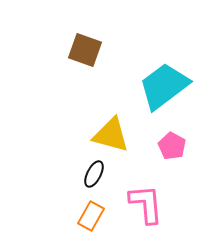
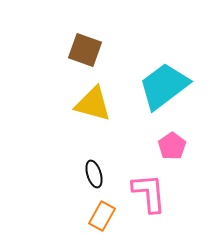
yellow triangle: moved 18 px left, 31 px up
pink pentagon: rotated 8 degrees clockwise
black ellipse: rotated 44 degrees counterclockwise
pink L-shape: moved 3 px right, 11 px up
orange rectangle: moved 11 px right
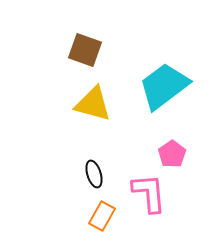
pink pentagon: moved 8 px down
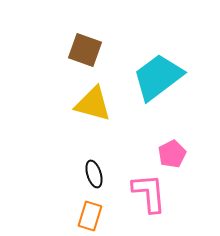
cyan trapezoid: moved 6 px left, 9 px up
pink pentagon: rotated 8 degrees clockwise
orange rectangle: moved 12 px left; rotated 12 degrees counterclockwise
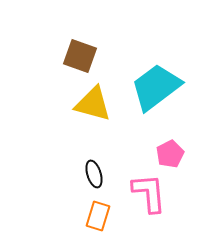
brown square: moved 5 px left, 6 px down
cyan trapezoid: moved 2 px left, 10 px down
pink pentagon: moved 2 px left
orange rectangle: moved 8 px right
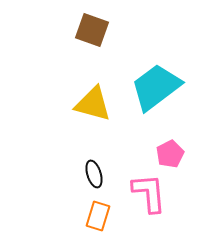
brown square: moved 12 px right, 26 px up
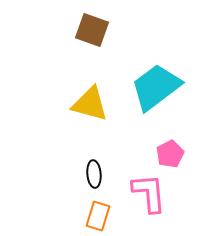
yellow triangle: moved 3 px left
black ellipse: rotated 12 degrees clockwise
